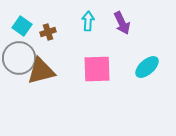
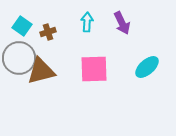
cyan arrow: moved 1 px left, 1 px down
pink square: moved 3 px left
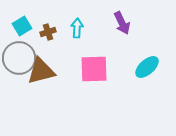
cyan arrow: moved 10 px left, 6 px down
cyan square: rotated 24 degrees clockwise
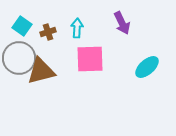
cyan square: rotated 24 degrees counterclockwise
pink square: moved 4 px left, 10 px up
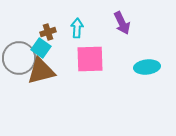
cyan square: moved 19 px right, 22 px down
cyan ellipse: rotated 35 degrees clockwise
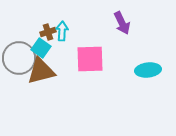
cyan arrow: moved 15 px left, 3 px down
cyan ellipse: moved 1 px right, 3 px down
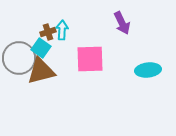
cyan arrow: moved 1 px up
